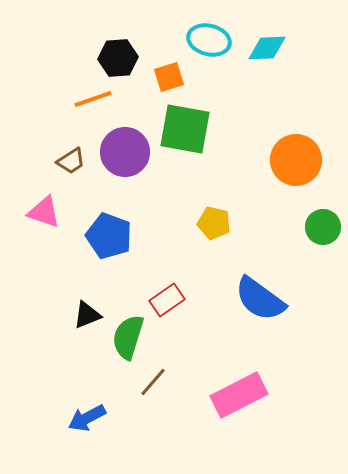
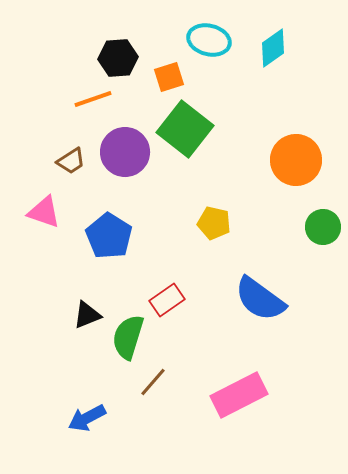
cyan diamond: moved 6 px right; rotated 33 degrees counterclockwise
green square: rotated 28 degrees clockwise
blue pentagon: rotated 12 degrees clockwise
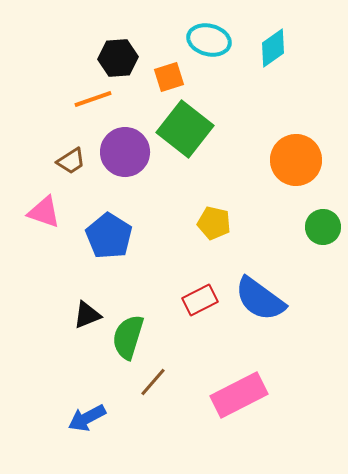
red rectangle: moved 33 px right; rotated 8 degrees clockwise
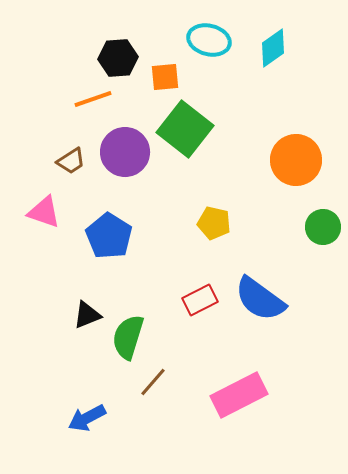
orange square: moved 4 px left; rotated 12 degrees clockwise
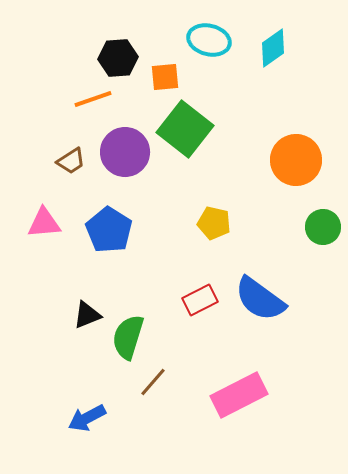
pink triangle: moved 11 px down; rotated 24 degrees counterclockwise
blue pentagon: moved 6 px up
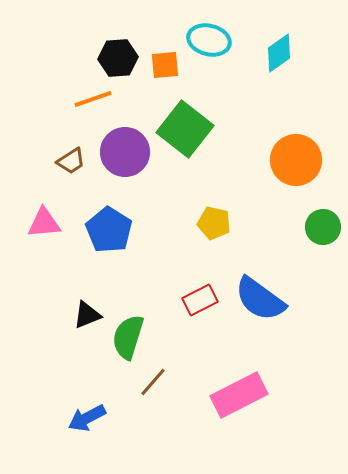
cyan diamond: moved 6 px right, 5 px down
orange square: moved 12 px up
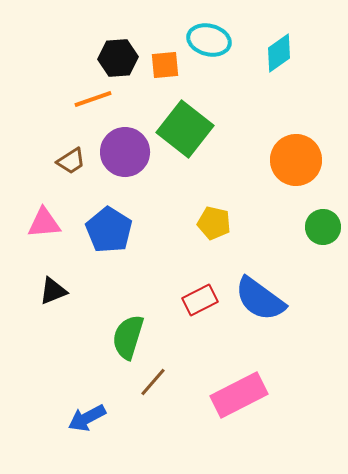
black triangle: moved 34 px left, 24 px up
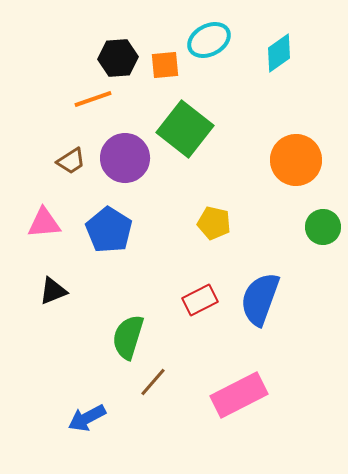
cyan ellipse: rotated 42 degrees counterclockwise
purple circle: moved 6 px down
blue semicircle: rotated 74 degrees clockwise
